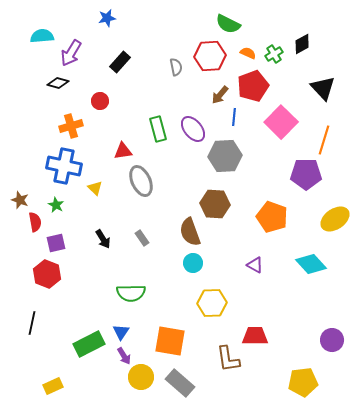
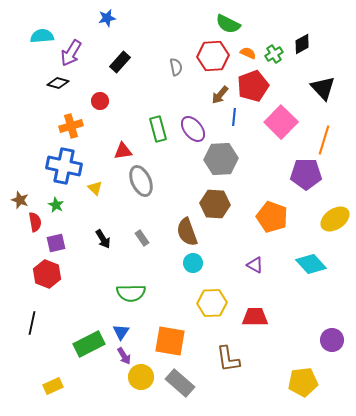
red hexagon at (210, 56): moved 3 px right
gray hexagon at (225, 156): moved 4 px left, 3 px down
brown semicircle at (190, 232): moved 3 px left
red trapezoid at (255, 336): moved 19 px up
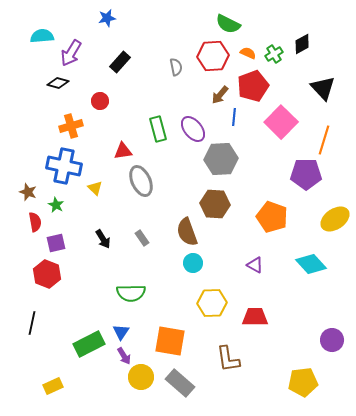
brown star at (20, 200): moved 8 px right, 8 px up
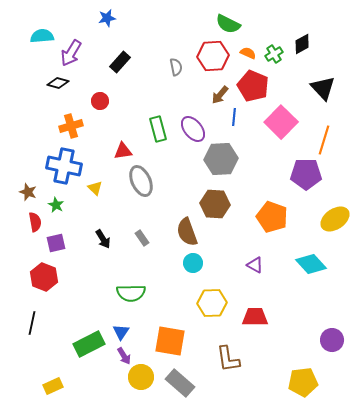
red pentagon at (253, 86): rotated 28 degrees counterclockwise
red hexagon at (47, 274): moved 3 px left, 3 px down
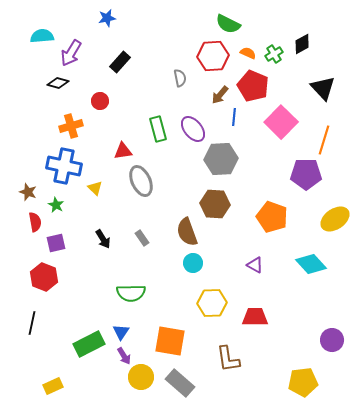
gray semicircle at (176, 67): moved 4 px right, 11 px down
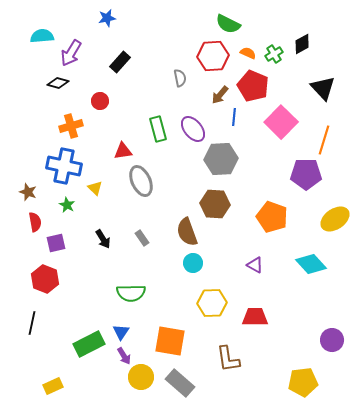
green star at (56, 205): moved 11 px right
red hexagon at (44, 277): moved 1 px right, 2 px down
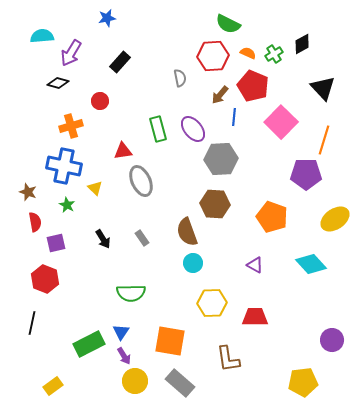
yellow circle at (141, 377): moved 6 px left, 4 px down
yellow rectangle at (53, 386): rotated 12 degrees counterclockwise
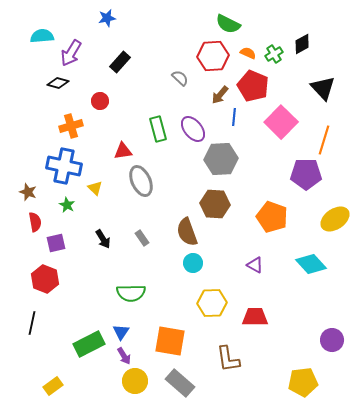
gray semicircle at (180, 78): rotated 36 degrees counterclockwise
